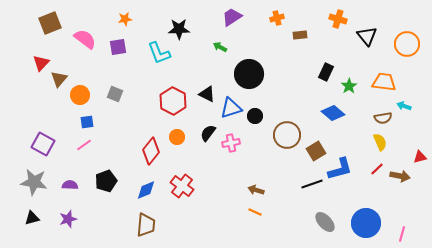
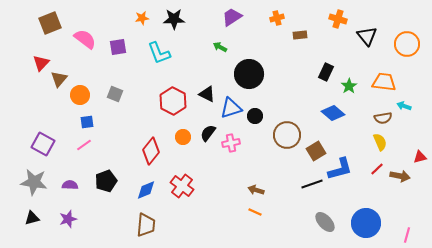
orange star at (125, 19): moved 17 px right, 1 px up
black star at (179, 29): moved 5 px left, 10 px up
orange circle at (177, 137): moved 6 px right
pink line at (402, 234): moved 5 px right, 1 px down
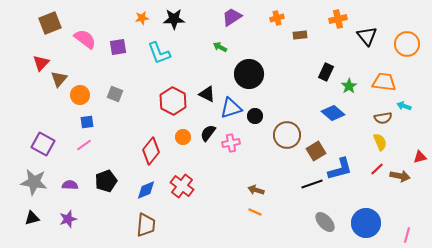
orange cross at (338, 19): rotated 30 degrees counterclockwise
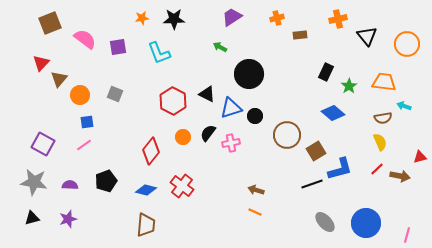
blue diamond at (146, 190): rotated 35 degrees clockwise
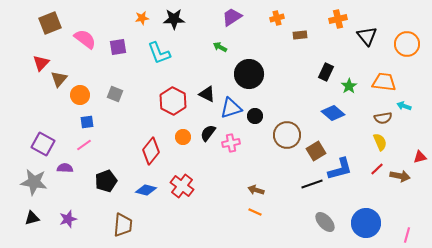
purple semicircle at (70, 185): moved 5 px left, 17 px up
brown trapezoid at (146, 225): moved 23 px left
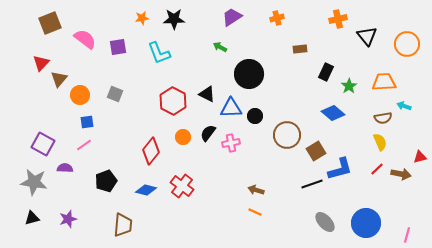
brown rectangle at (300, 35): moved 14 px down
orange trapezoid at (384, 82): rotated 10 degrees counterclockwise
blue triangle at (231, 108): rotated 15 degrees clockwise
brown arrow at (400, 176): moved 1 px right, 2 px up
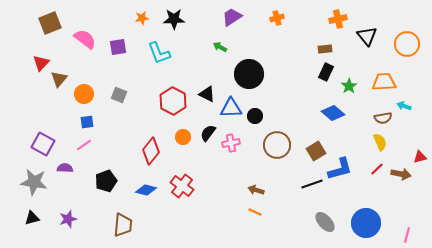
brown rectangle at (300, 49): moved 25 px right
gray square at (115, 94): moved 4 px right, 1 px down
orange circle at (80, 95): moved 4 px right, 1 px up
brown circle at (287, 135): moved 10 px left, 10 px down
